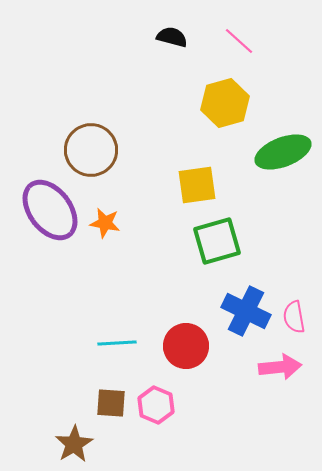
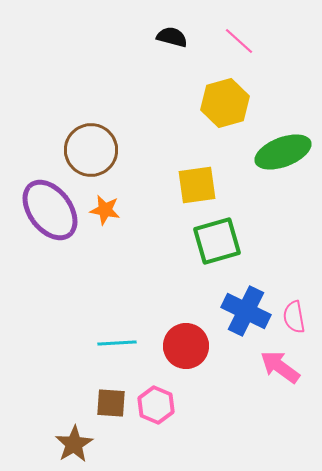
orange star: moved 13 px up
pink arrow: rotated 138 degrees counterclockwise
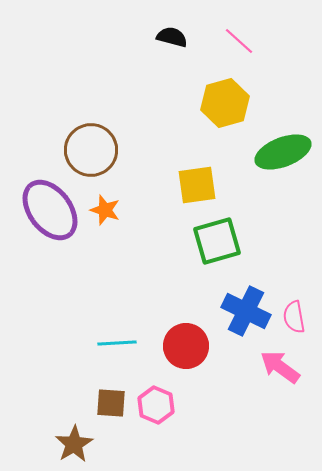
orange star: rotated 8 degrees clockwise
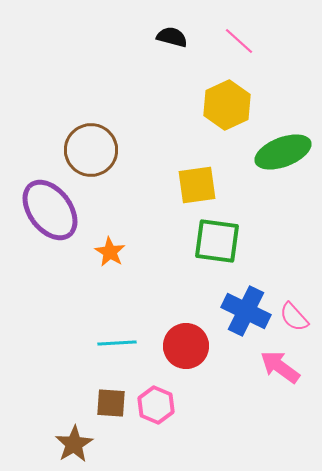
yellow hexagon: moved 2 px right, 2 px down; rotated 9 degrees counterclockwise
orange star: moved 5 px right, 42 px down; rotated 12 degrees clockwise
green square: rotated 24 degrees clockwise
pink semicircle: rotated 32 degrees counterclockwise
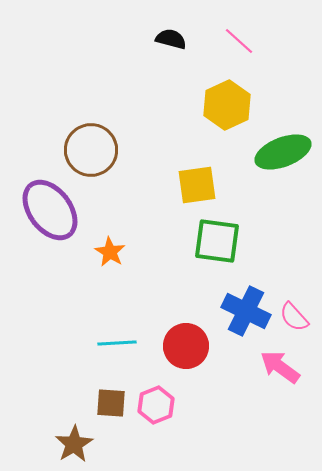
black semicircle: moved 1 px left, 2 px down
pink hexagon: rotated 15 degrees clockwise
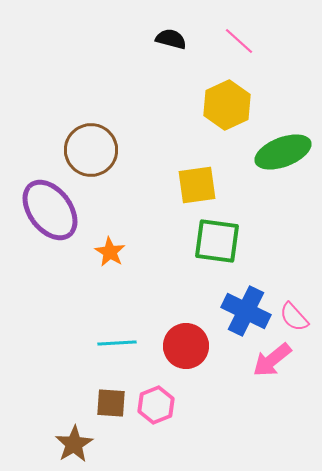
pink arrow: moved 8 px left, 7 px up; rotated 75 degrees counterclockwise
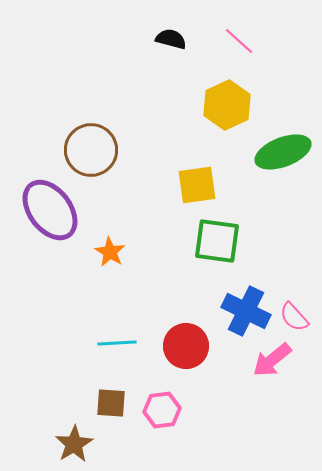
pink hexagon: moved 6 px right, 5 px down; rotated 15 degrees clockwise
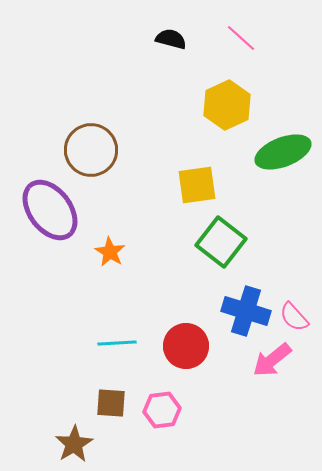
pink line: moved 2 px right, 3 px up
green square: moved 4 px right, 1 px down; rotated 30 degrees clockwise
blue cross: rotated 9 degrees counterclockwise
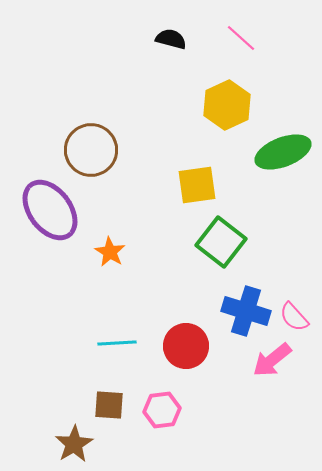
brown square: moved 2 px left, 2 px down
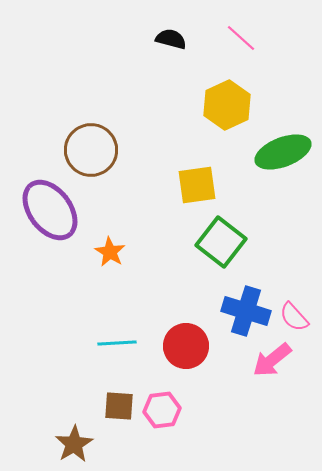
brown square: moved 10 px right, 1 px down
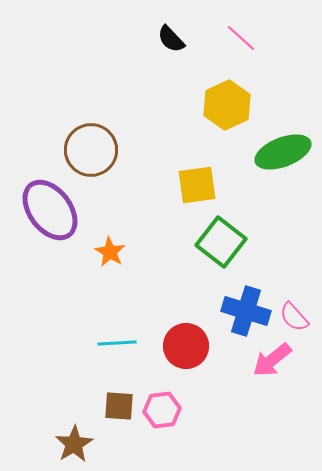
black semicircle: rotated 148 degrees counterclockwise
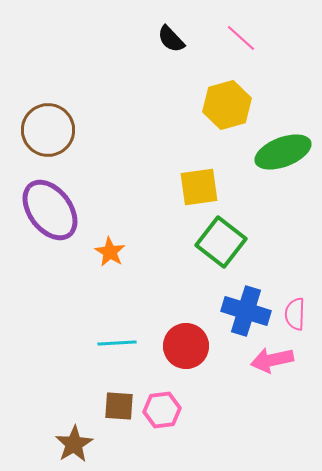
yellow hexagon: rotated 9 degrees clockwise
brown circle: moved 43 px left, 20 px up
yellow square: moved 2 px right, 2 px down
pink semicircle: moved 1 px right, 3 px up; rotated 44 degrees clockwise
pink arrow: rotated 27 degrees clockwise
